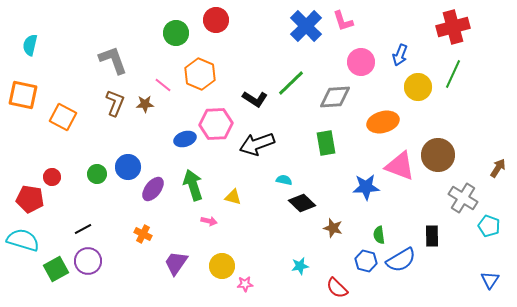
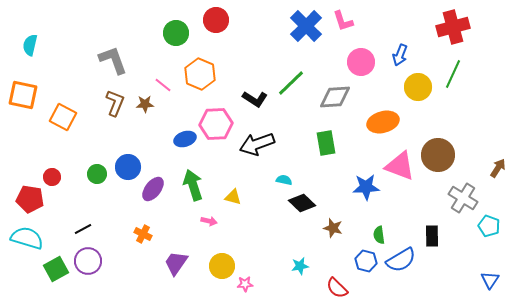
cyan semicircle at (23, 240): moved 4 px right, 2 px up
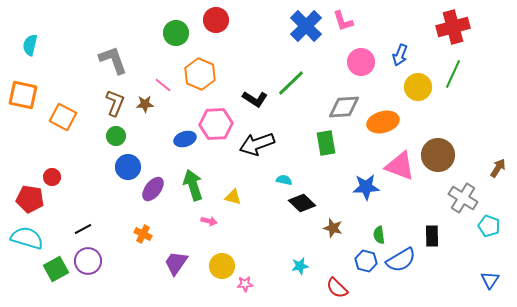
gray diamond at (335, 97): moved 9 px right, 10 px down
green circle at (97, 174): moved 19 px right, 38 px up
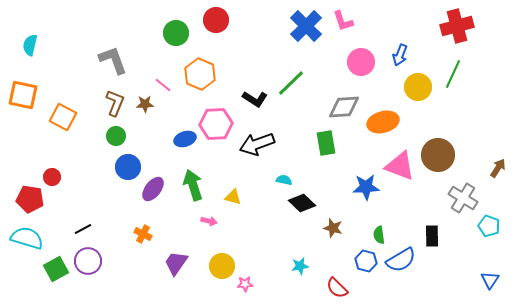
red cross at (453, 27): moved 4 px right, 1 px up
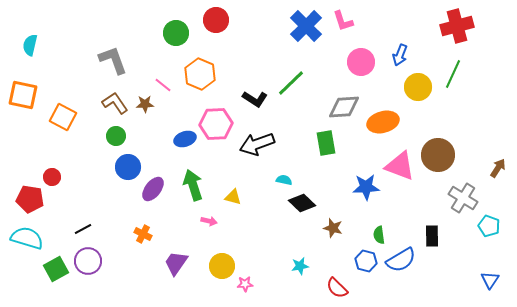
brown L-shape at (115, 103): rotated 56 degrees counterclockwise
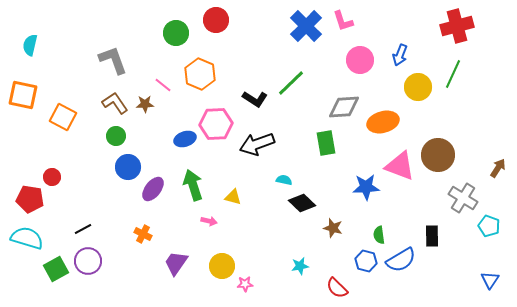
pink circle at (361, 62): moved 1 px left, 2 px up
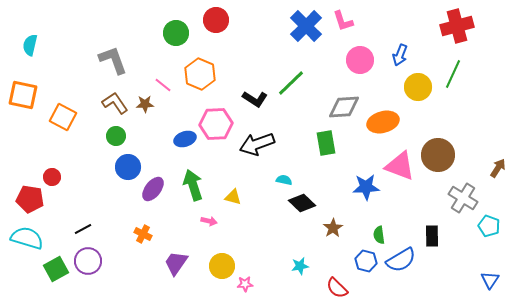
brown star at (333, 228): rotated 24 degrees clockwise
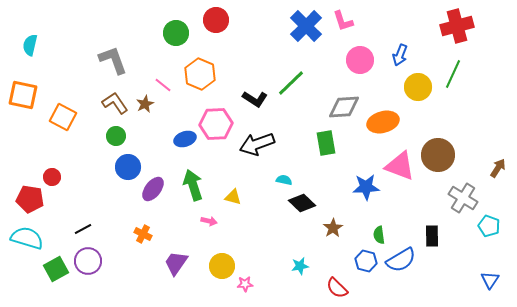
brown star at (145, 104): rotated 24 degrees counterclockwise
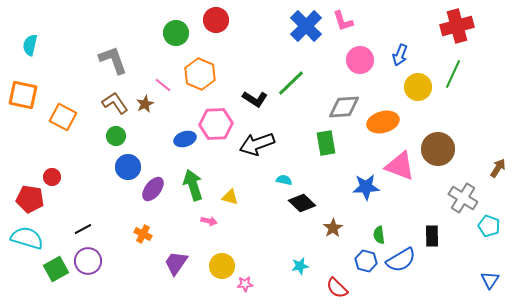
brown circle at (438, 155): moved 6 px up
yellow triangle at (233, 197): moved 3 px left
